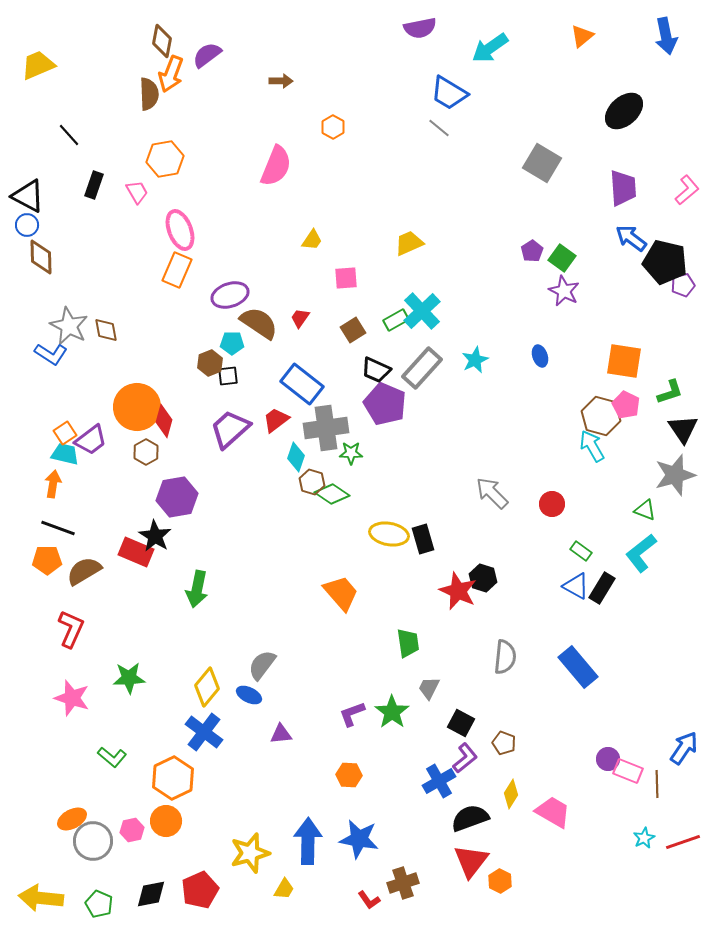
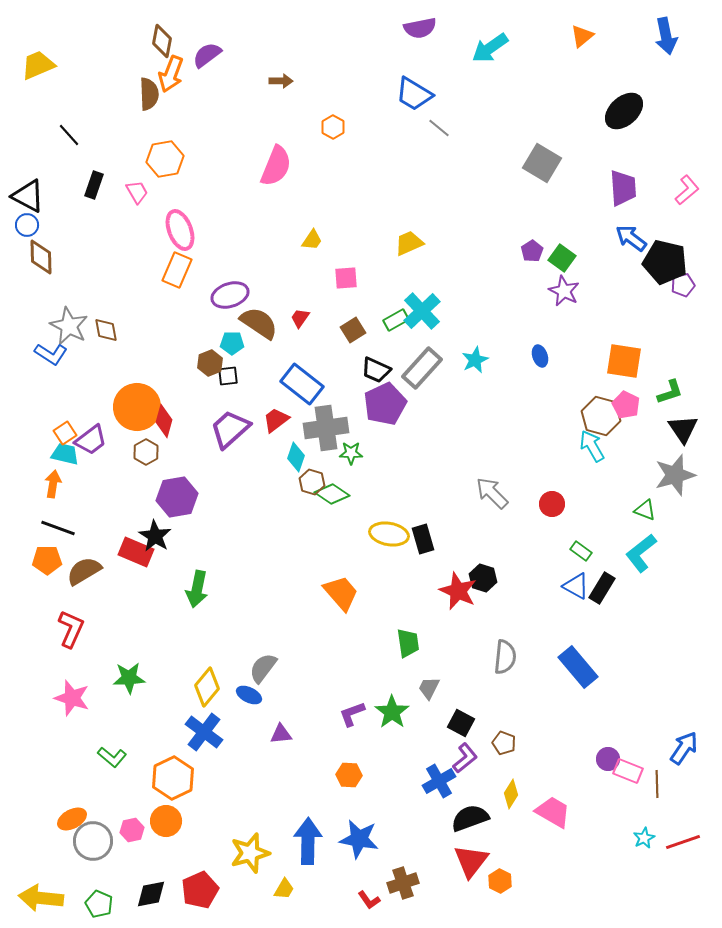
blue trapezoid at (449, 93): moved 35 px left, 1 px down
purple pentagon at (385, 404): rotated 24 degrees clockwise
gray semicircle at (262, 665): moved 1 px right, 3 px down
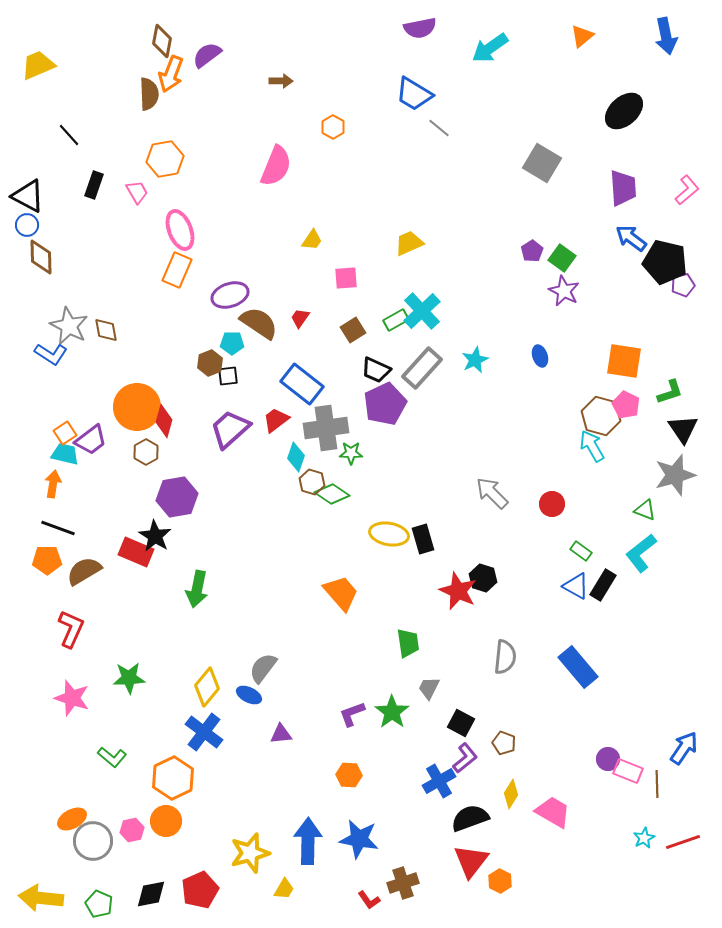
black rectangle at (602, 588): moved 1 px right, 3 px up
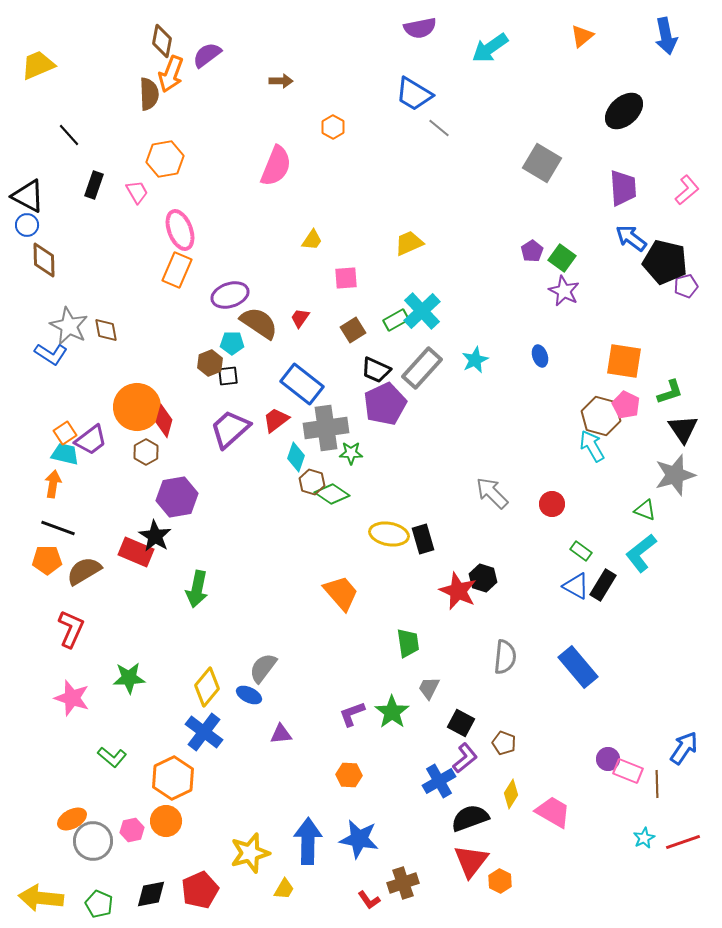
brown diamond at (41, 257): moved 3 px right, 3 px down
purple pentagon at (683, 285): moved 3 px right, 1 px down
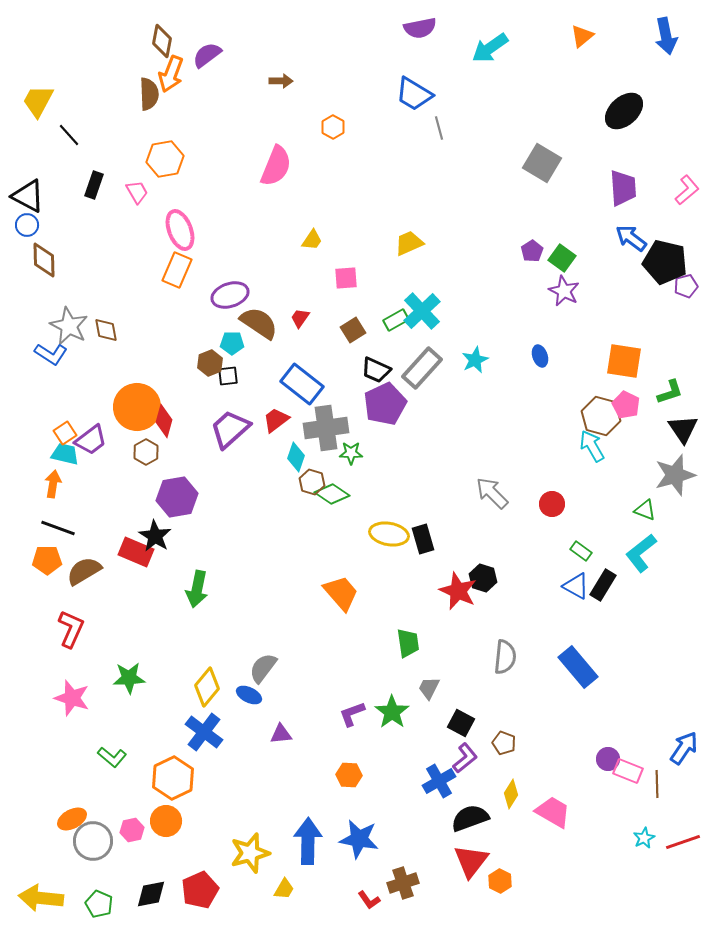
yellow trapezoid at (38, 65): moved 36 px down; rotated 39 degrees counterclockwise
gray line at (439, 128): rotated 35 degrees clockwise
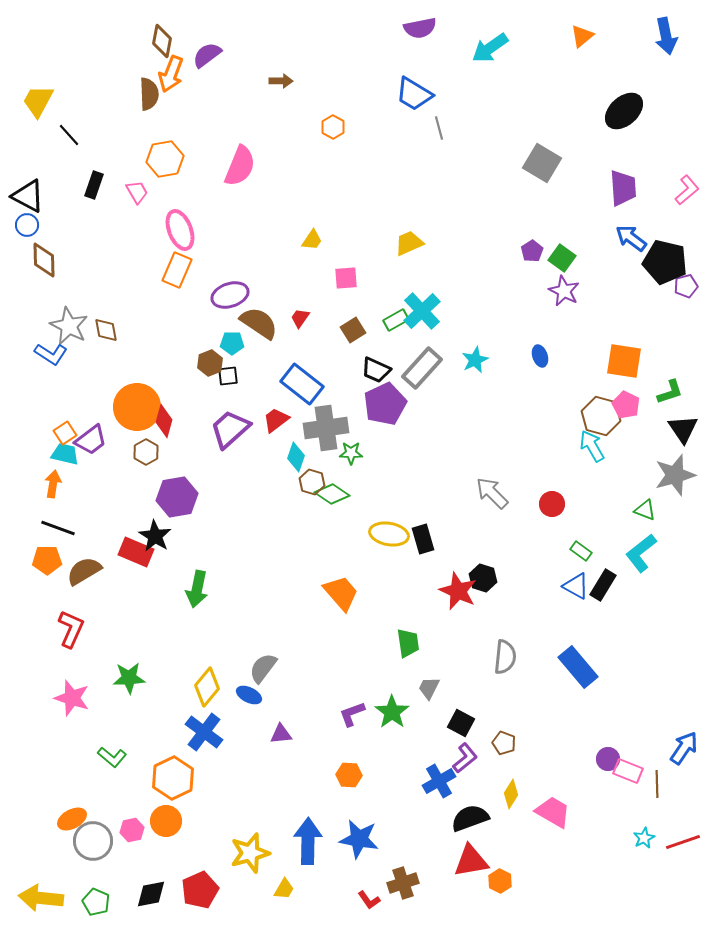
pink semicircle at (276, 166): moved 36 px left
red triangle at (471, 861): rotated 42 degrees clockwise
green pentagon at (99, 904): moved 3 px left, 2 px up
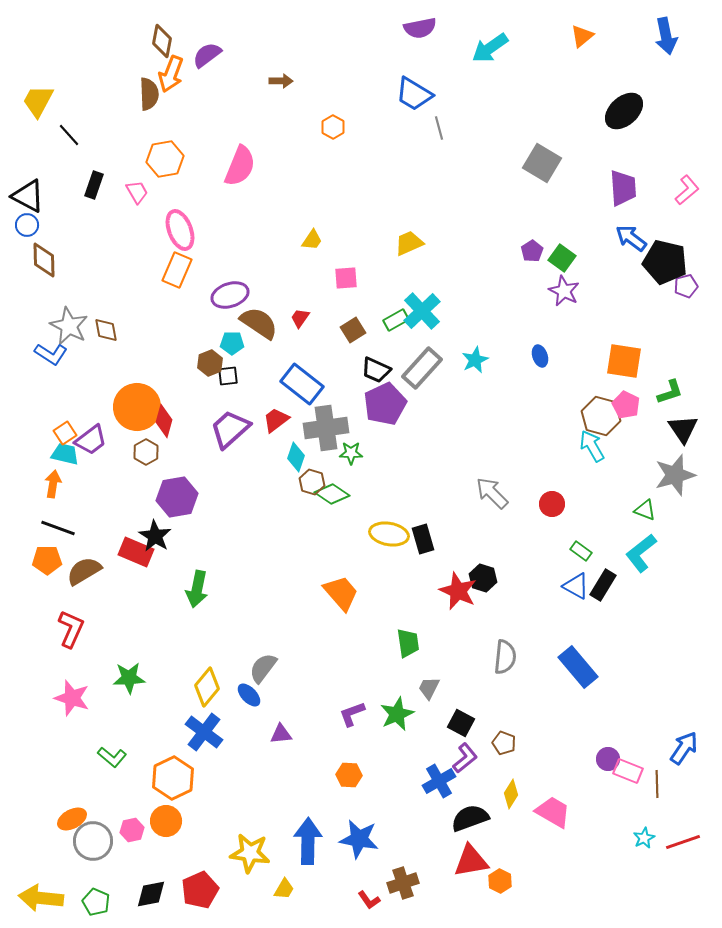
blue ellipse at (249, 695): rotated 20 degrees clockwise
green star at (392, 712): moved 5 px right, 2 px down; rotated 12 degrees clockwise
yellow star at (250, 853): rotated 24 degrees clockwise
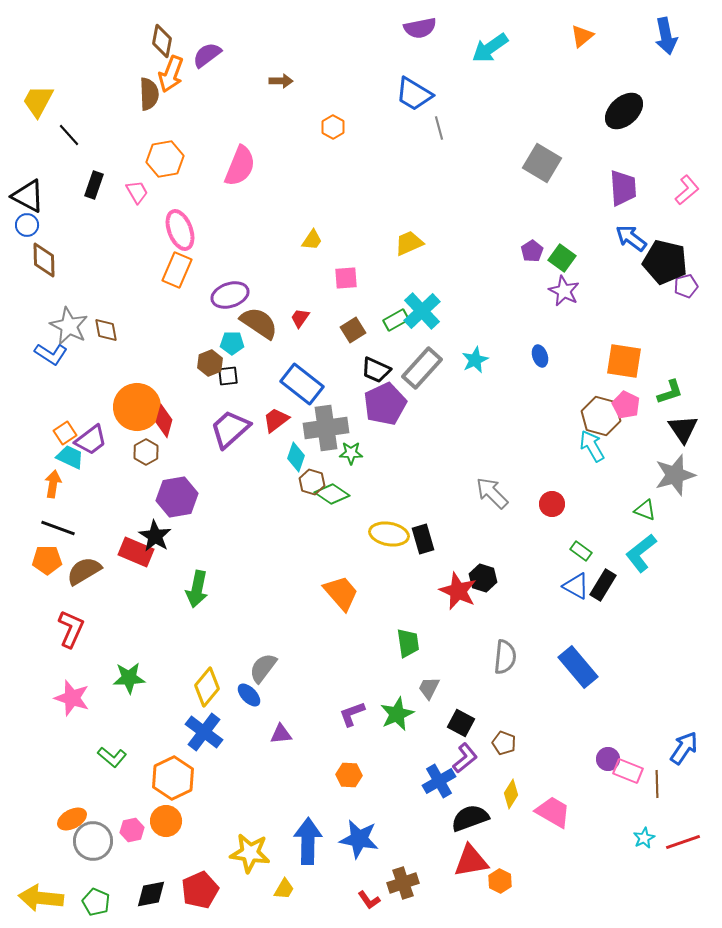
cyan trapezoid at (65, 454): moved 5 px right, 3 px down; rotated 12 degrees clockwise
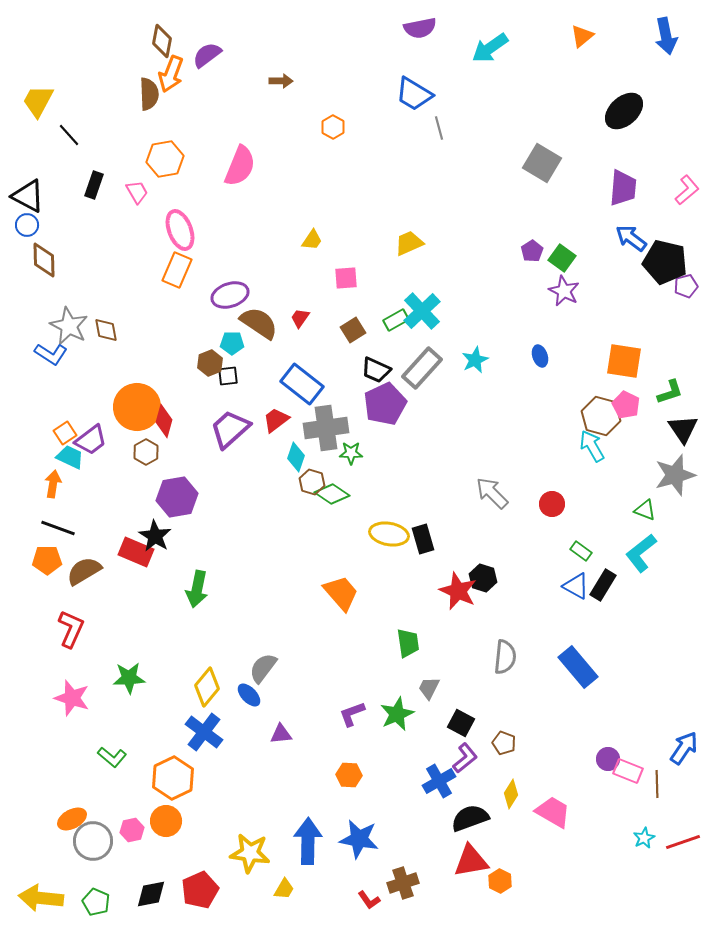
purple trapezoid at (623, 188): rotated 9 degrees clockwise
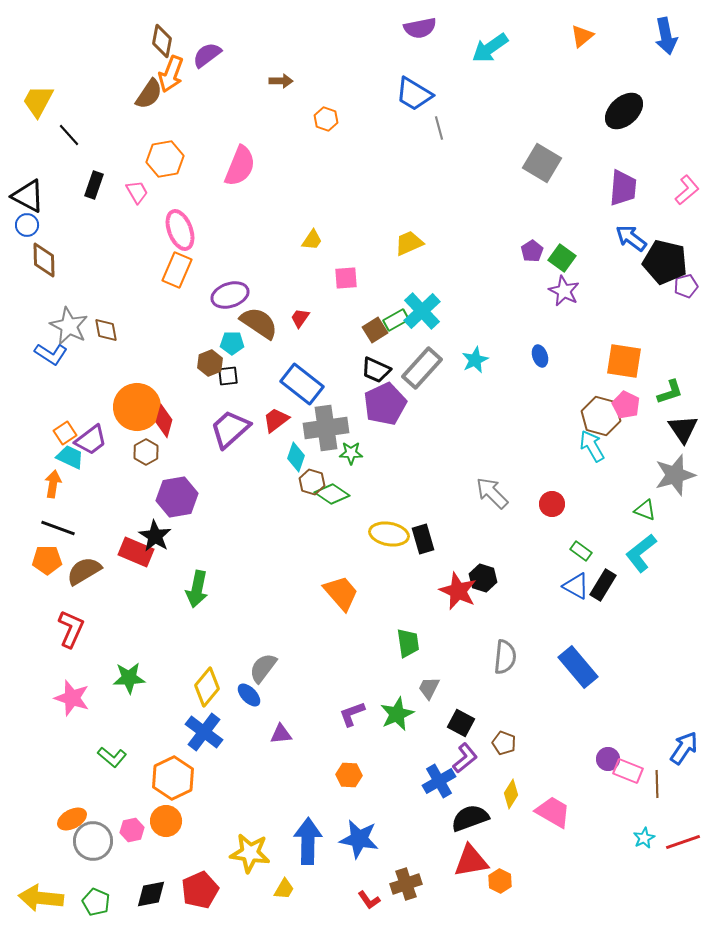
brown semicircle at (149, 94): rotated 36 degrees clockwise
orange hexagon at (333, 127): moved 7 px left, 8 px up; rotated 10 degrees counterclockwise
brown square at (353, 330): moved 22 px right
brown cross at (403, 883): moved 3 px right, 1 px down
